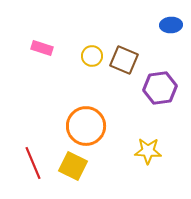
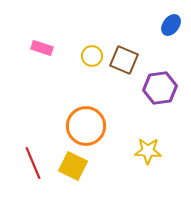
blue ellipse: rotated 50 degrees counterclockwise
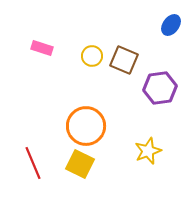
yellow star: rotated 24 degrees counterclockwise
yellow square: moved 7 px right, 2 px up
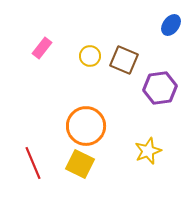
pink rectangle: rotated 70 degrees counterclockwise
yellow circle: moved 2 px left
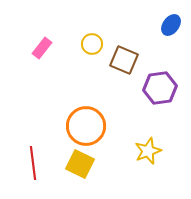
yellow circle: moved 2 px right, 12 px up
red line: rotated 16 degrees clockwise
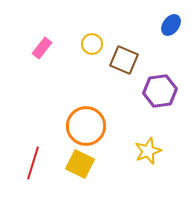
purple hexagon: moved 3 px down
red line: rotated 24 degrees clockwise
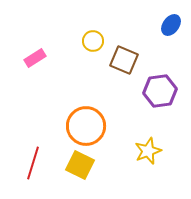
yellow circle: moved 1 px right, 3 px up
pink rectangle: moved 7 px left, 10 px down; rotated 20 degrees clockwise
yellow square: moved 1 px down
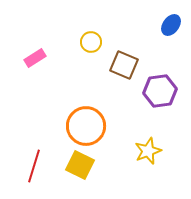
yellow circle: moved 2 px left, 1 px down
brown square: moved 5 px down
red line: moved 1 px right, 3 px down
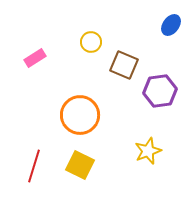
orange circle: moved 6 px left, 11 px up
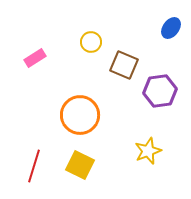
blue ellipse: moved 3 px down
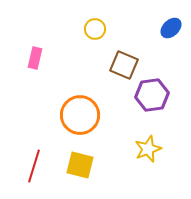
blue ellipse: rotated 10 degrees clockwise
yellow circle: moved 4 px right, 13 px up
pink rectangle: rotated 45 degrees counterclockwise
purple hexagon: moved 8 px left, 4 px down
yellow star: moved 2 px up
yellow square: rotated 12 degrees counterclockwise
